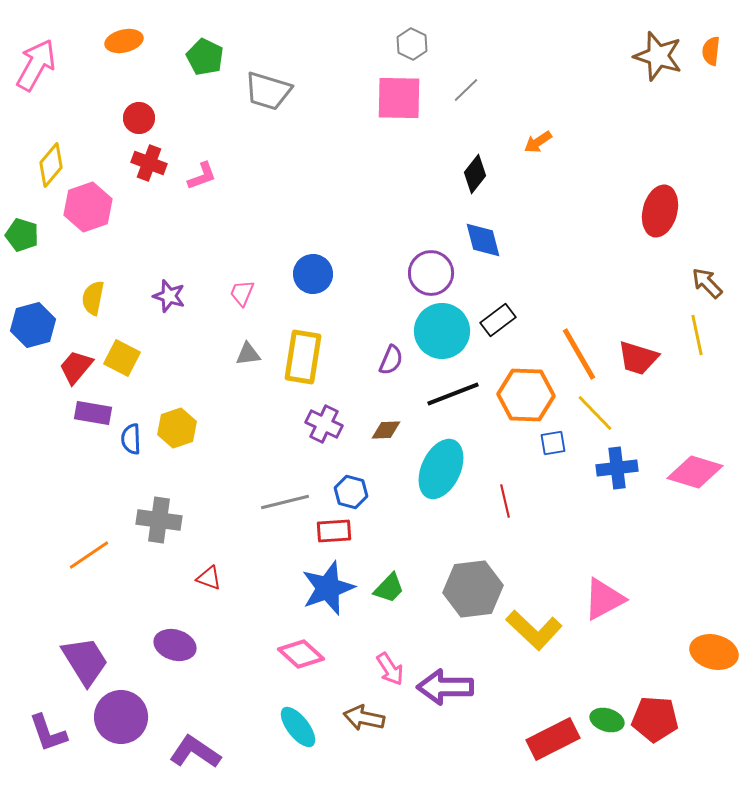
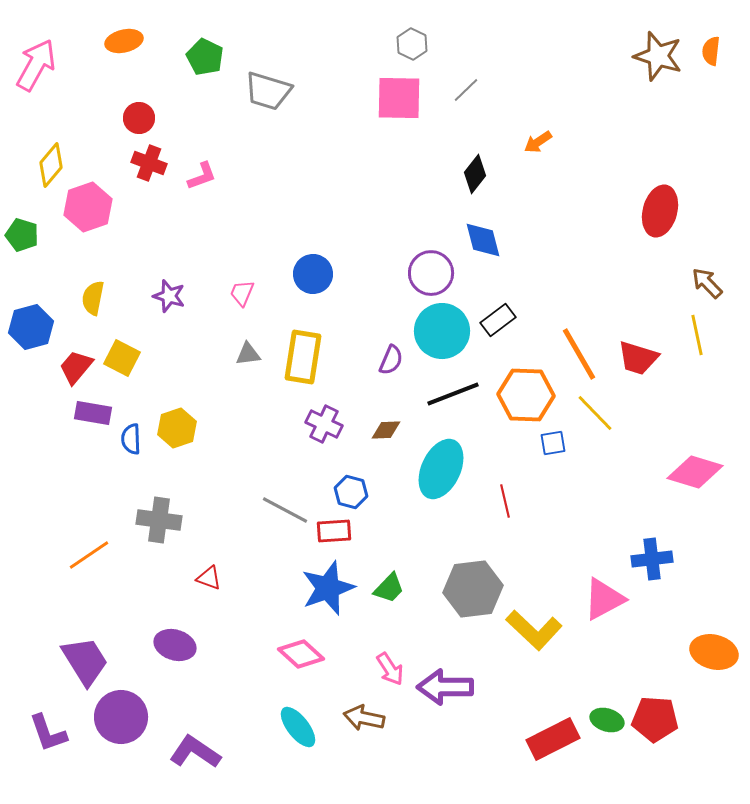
blue hexagon at (33, 325): moved 2 px left, 2 px down
blue cross at (617, 468): moved 35 px right, 91 px down
gray line at (285, 502): moved 8 px down; rotated 42 degrees clockwise
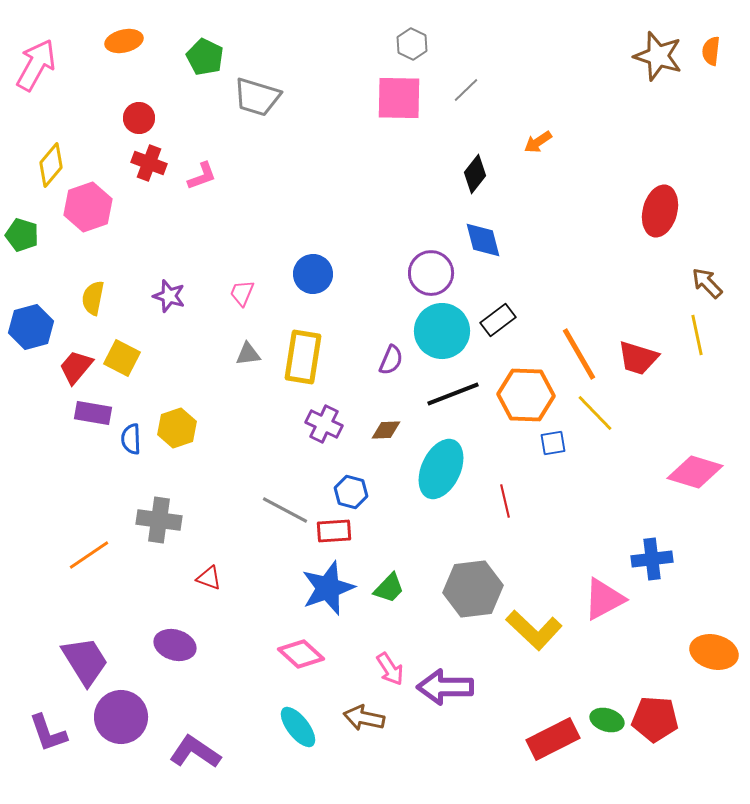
gray trapezoid at (268, 91): moved 11 px left, 6 px down
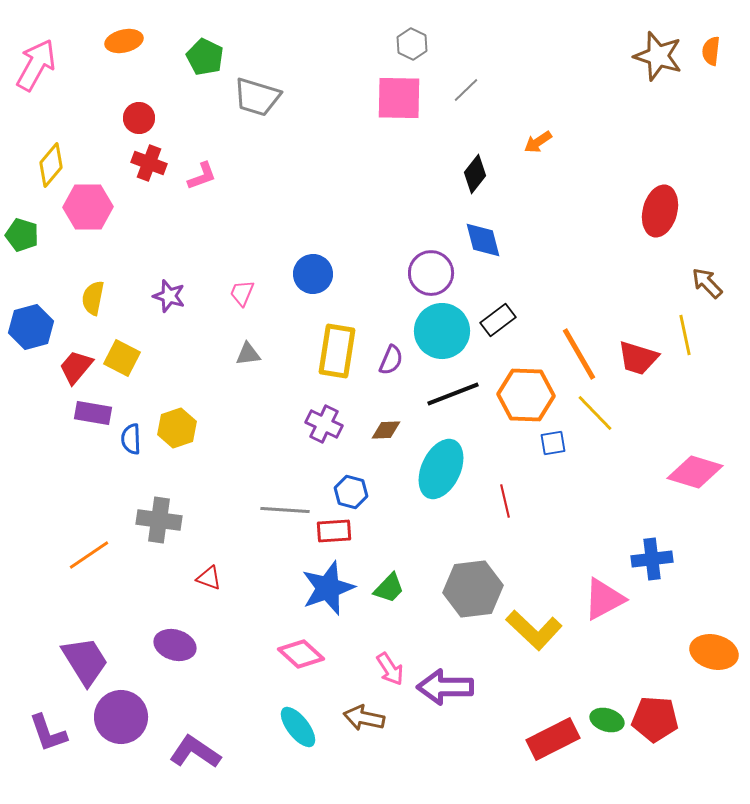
pink hexagon at (88, 207): rotated 18 degrees clockwise
yellow line at (697, 335): moved 12 px left
yellow rectangle at (303, 357): moved 34 px right, 6 px up
gray line at (285, 510): rotated 24 degrees counterclockwise
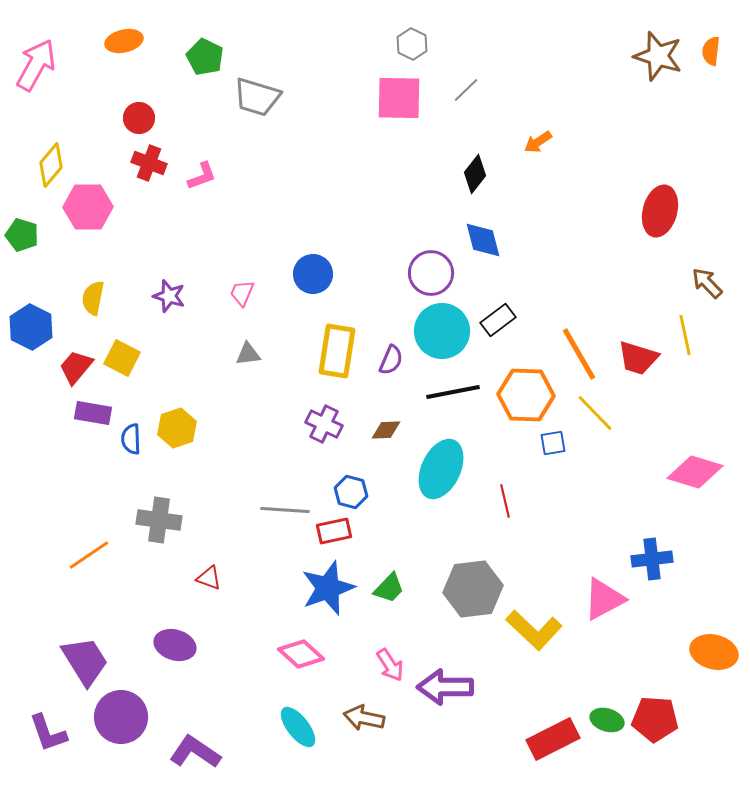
blue hexagon at (31, 327): rotated 18 degrees counterclockwise
black line at (453, 394): moved 2 px up; rotated 10 degrees clockwise
red rectangle at (334, 531): rotated 8 degrees counterclockwise
pink arrow at (390, 669): moved 4 px up
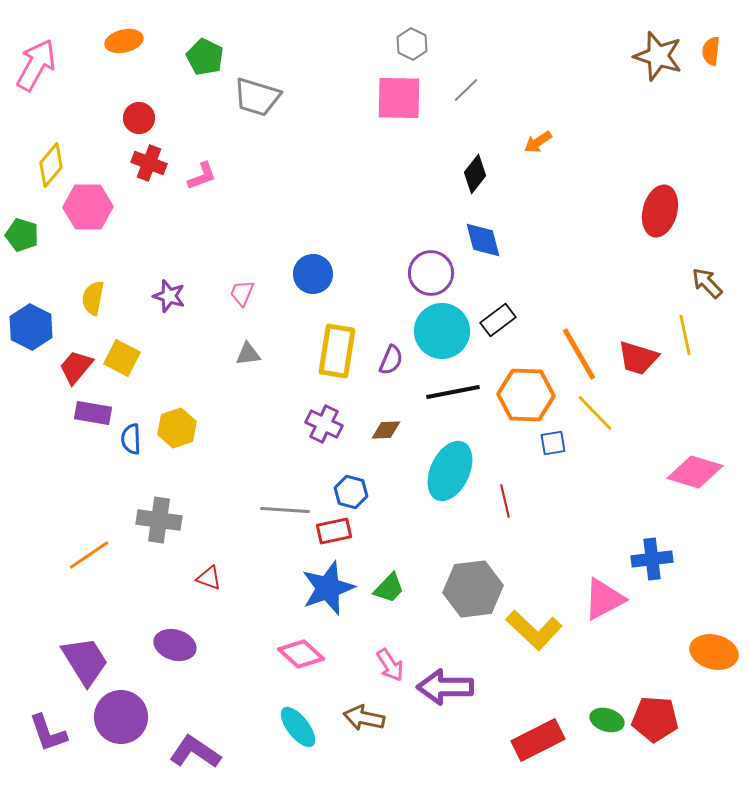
cyan ellipse at (441, 469): moved 9 px right, 2 px down
red rectangle at (553, 739): moved 15 px left, 1 px down
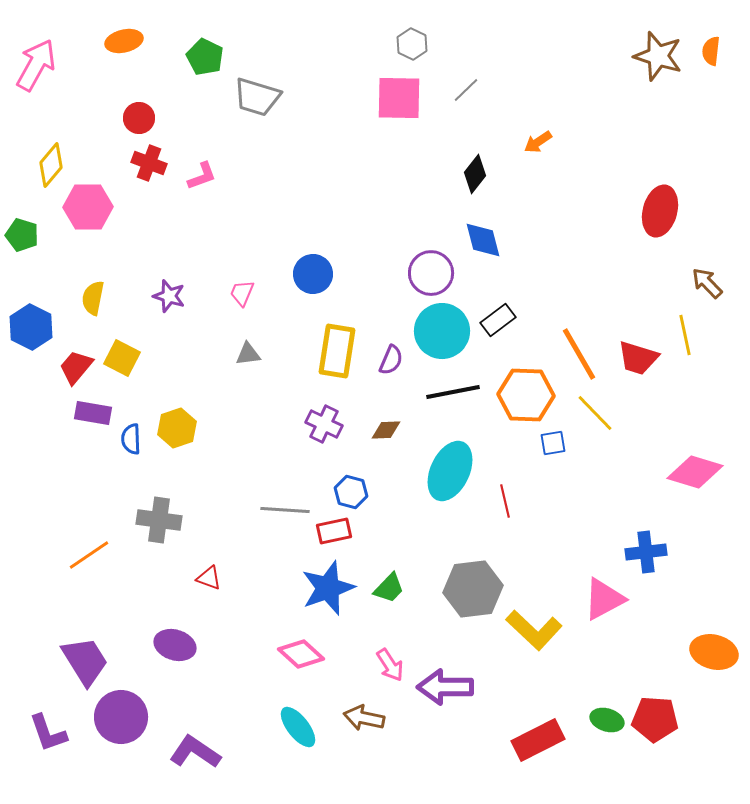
blue cross at (652, 559): moved 6 px left, 7 px up
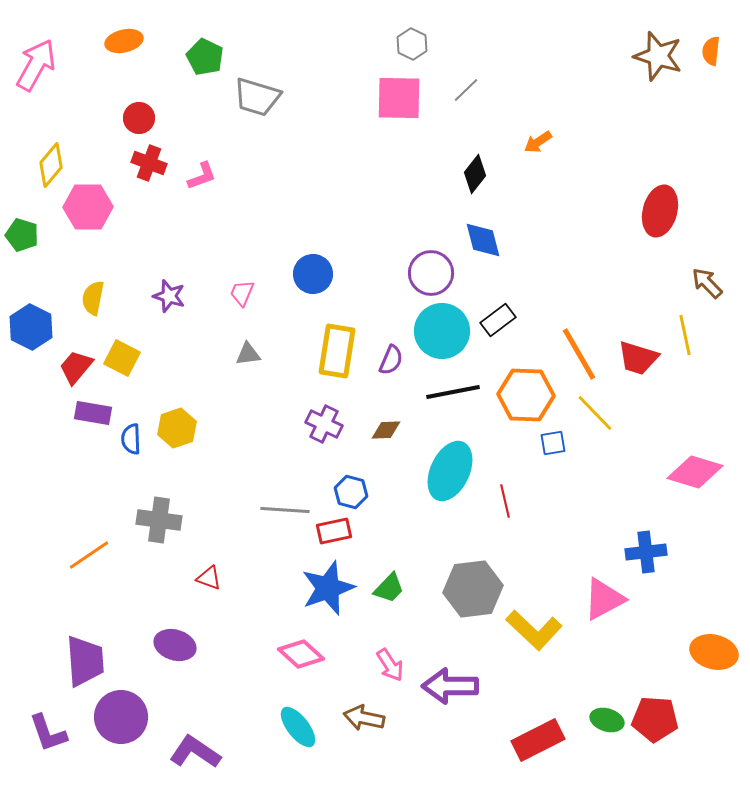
purple trapezoid at (85, 661): rotated 28 degrees clockwise
purple arrow at (445, 687): moved 5 px right, 1 px up
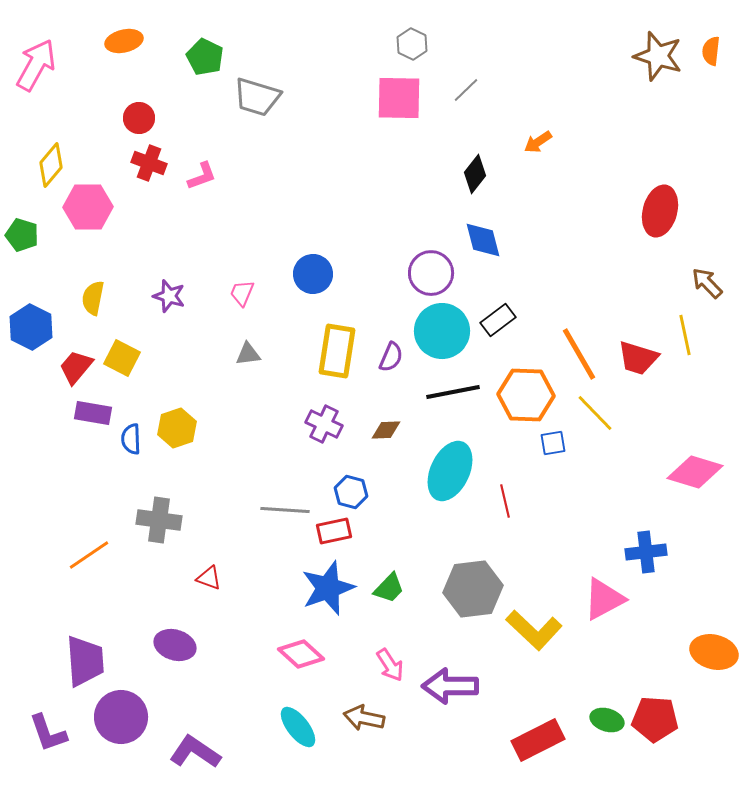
purple semicircle at (391, 360): moved 3 px up
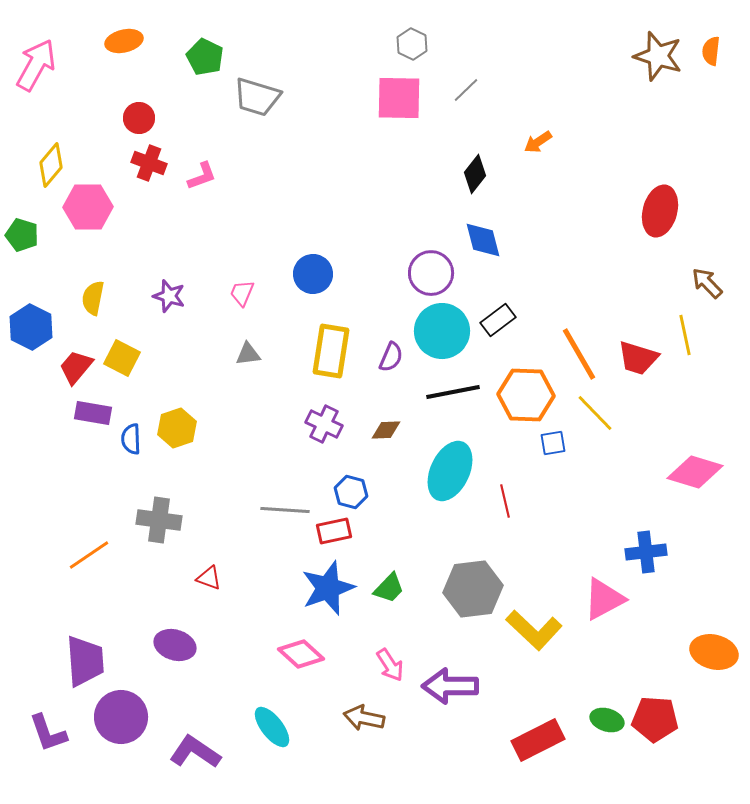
yellow rectangle at (337, 351): moved 6 px left
cyan ellipse at (298, 727): moved 26 px left
